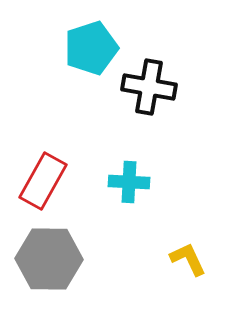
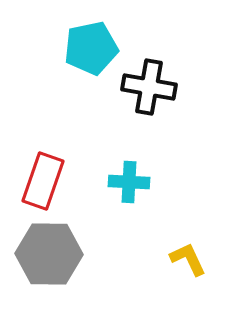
cyan pentagon: rotated 6 degrees clockwise
red rectangle: rotated 10 degrees counterclockwise
gray hexagon: moved 5 px up
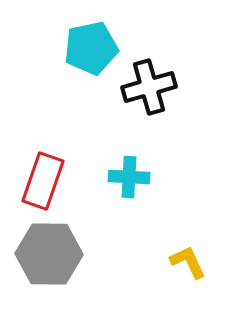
black cross: rotated 26 degrees counterclockwise
cyan cross: moved 5 px up
yellow L-shape: moved 3 px down
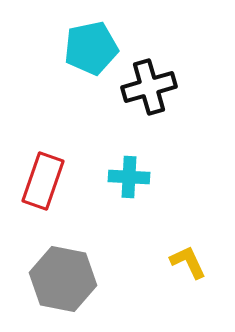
gray hexagon: moved 14 px right, 25 px down; rotated 10 degrees clockwise
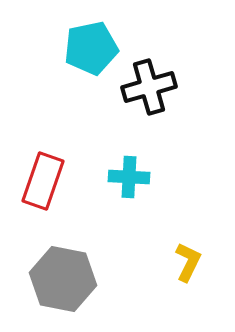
yellow L-shape: rotated 51 degrees clockwise
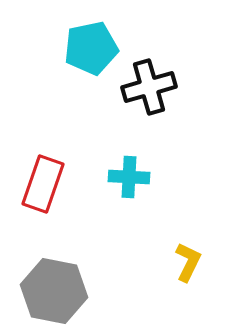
red rectangle: moved 3 px down
gray hexagon: moved 9 px left, 12 px down
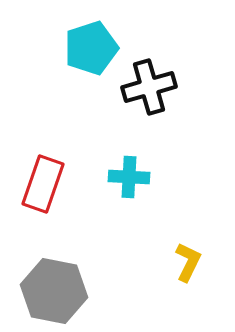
cyan pentagon: rotated 6 degrees counterclockwise
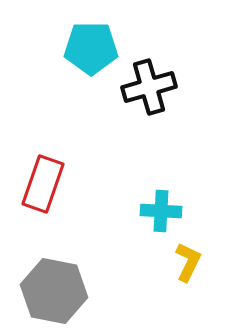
cyan pentagon: rotated 18 degrees clockwise
cyan cross: moved 32 px right, 34 px down
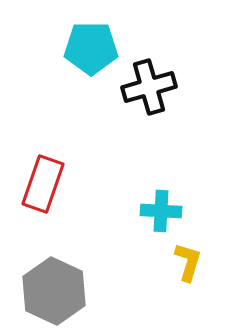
yellow L-shape: rotated 9 degrees counterclockwise
gray hexagon: rotated 14 degrees clockwise
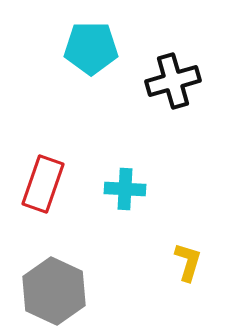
black cross: moved 24 px right, 6 px up
cyan cross: moved 36 px left, 22 px up
